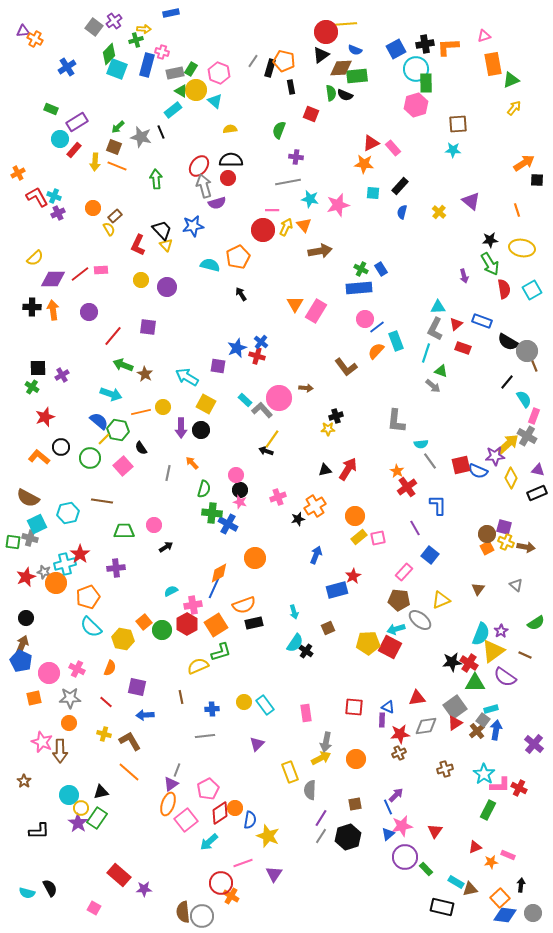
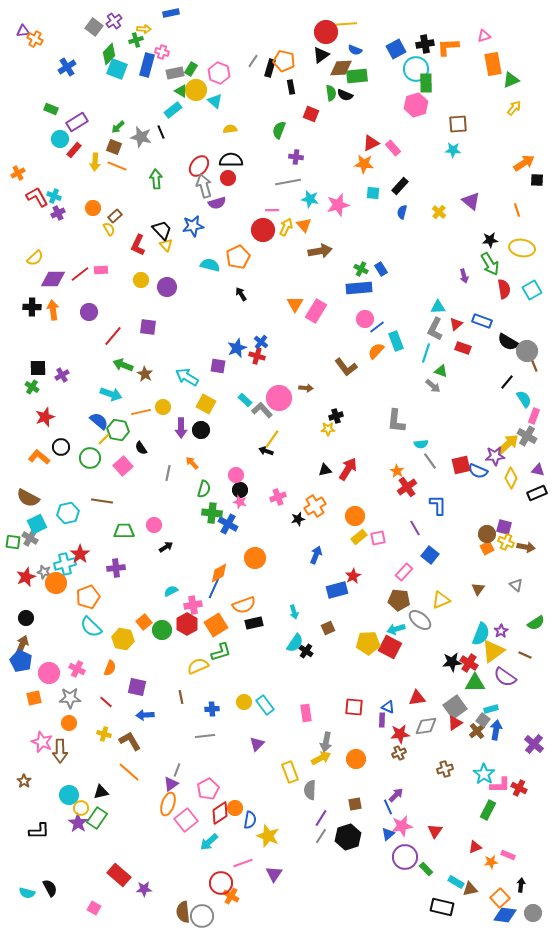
gray cross at (30, 538): rotated 14 degrees clockwise
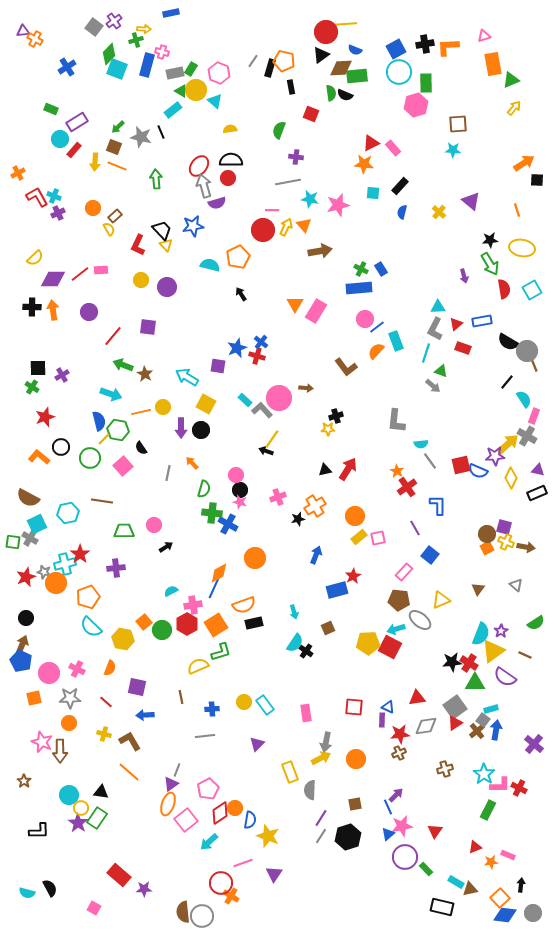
cyan circle at (416, 69): moved 17 px left, 3 px down
blue rectangle at (482, 321): rotated 30 degrees counterclockwise
blue semicircle at (99, 421): rotated 36 degrees clockwise
black triangle at (101, 792): rotated 21 degrees clockwise
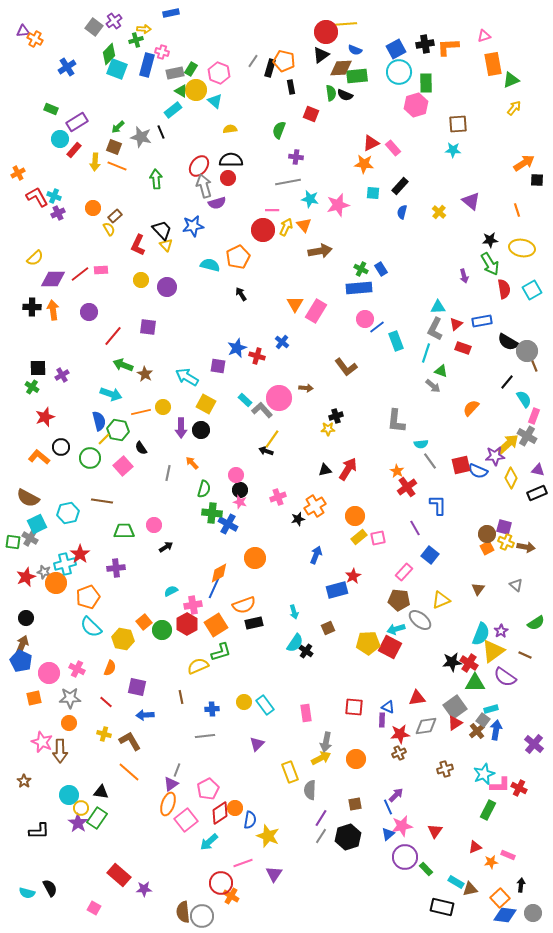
blue cross at (261, 342): moved 21 px right
orange semicircle at (376, 351): moved 95 px right, 57 px down
cyan star at (484, 774): rotated 15 degrees clockwise
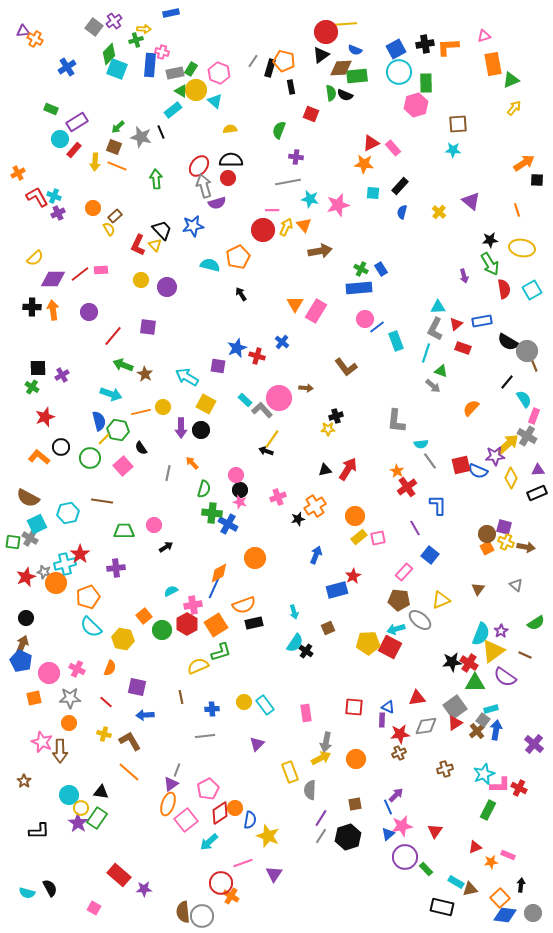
blue rectangle at (147, 65): moved 3 px right; rotated 10 degrees counterclockwise
yellow triangle at (166, 245): moved 11 px left
purple triangle at (538, 470): rotated 16 degrees counterclockwise
orange square at (144, 622): moved 6 px up
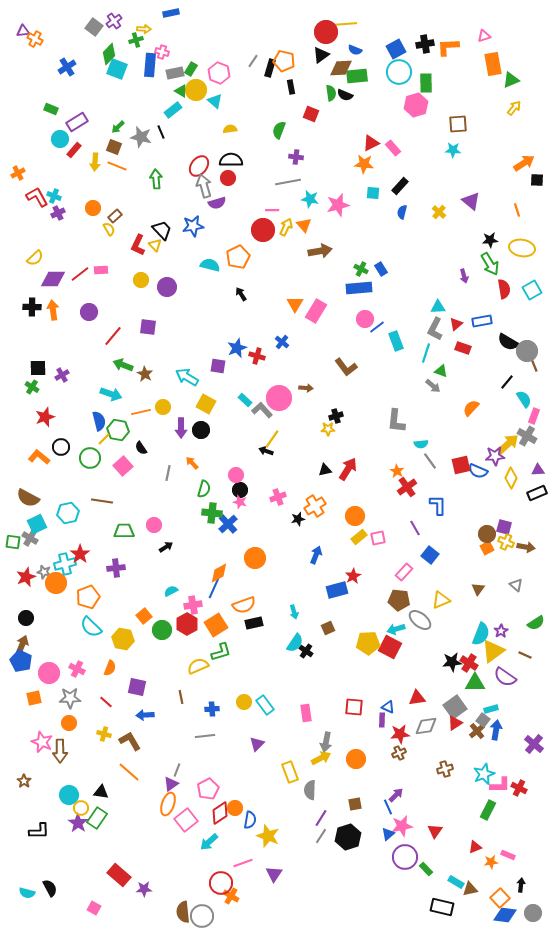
blue cross at (228, 524): rotated 18 degrees clockwise
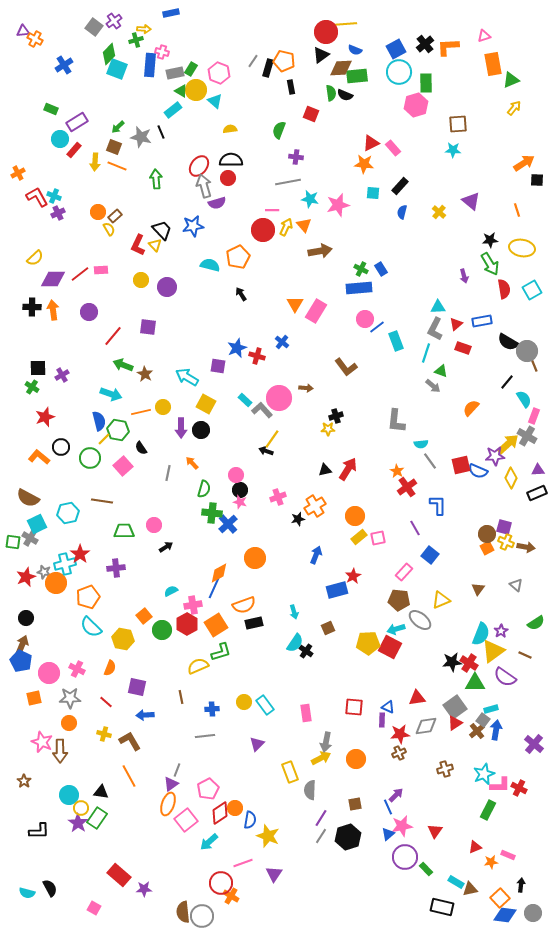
black cross at (425, 44): rotated 30 degrees counterclockwise
blue cross at (67, 67): moved 3 px left, 2 px up
black rectangle at (270, 68): moved 2 px left
orange circle at (93, 208): moved 5 px right, 4 px down
orange line at (129, 772): moved 4 px down; rotated 20 degrees clockwise
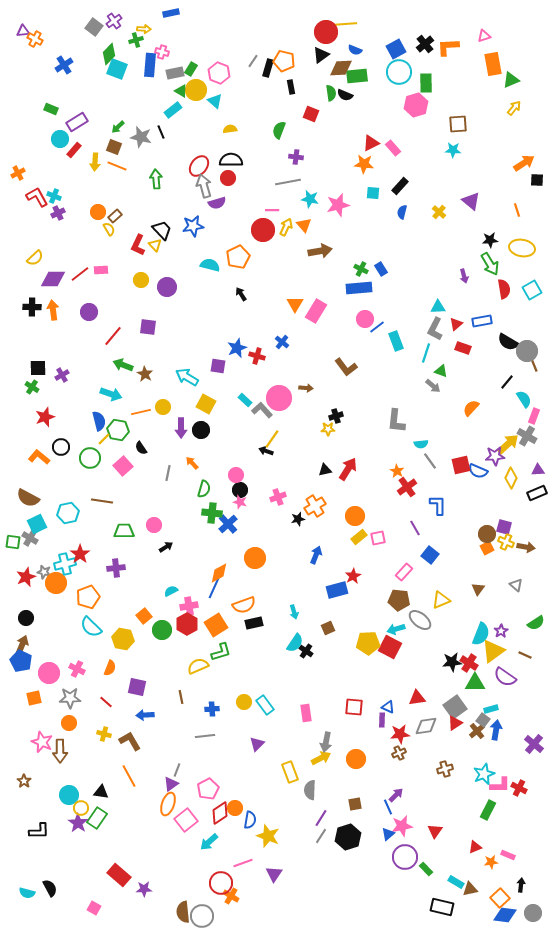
pink cross at (193, 605): moved 4 px left, 1 px down
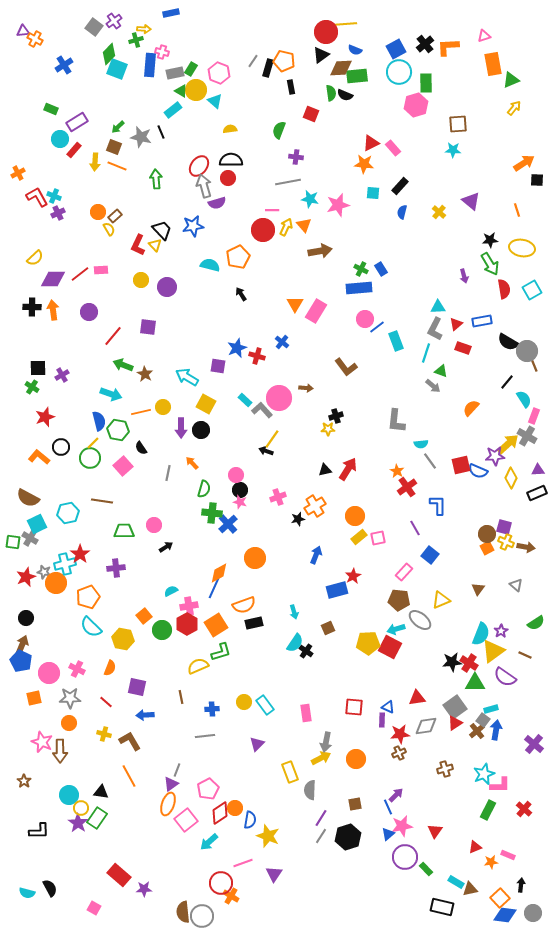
yellow line at (104, 439): moved 11 px left, 4 px down
red cross at (519, 788): moved 5 px right, 21 px down; rotated 14 degrees clockwise
